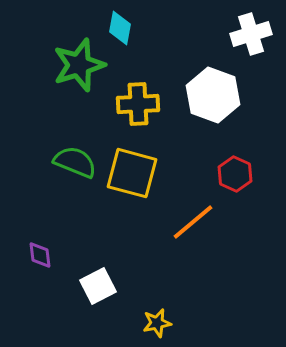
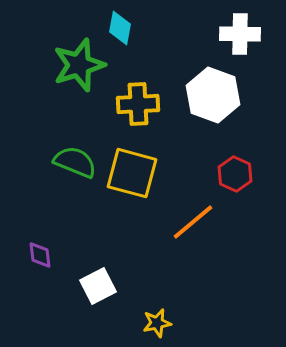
white cross: moved 11 px left; rotated 18 degrees clockwise
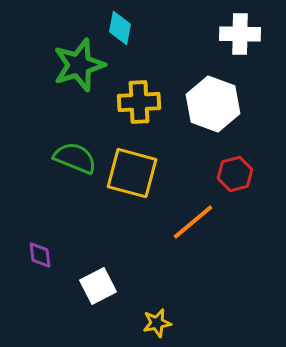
white hexagon: moved 9 px down
yellow cross: moved 1 px right, 2 px up
green semicircle: moved 4 px up
red hexagon: rotated 20 degrees clockwise
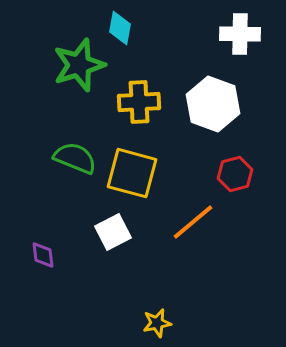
purple diamond: moved 3 px right
white square: moved 15 px right, 54 px up
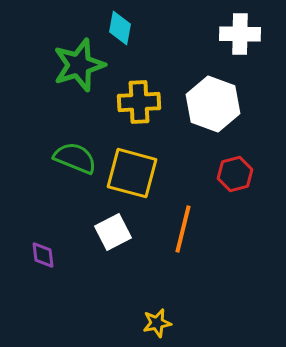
orange line: moved 10 px left, 7 px down; rotated 36 degrees counterclockwise
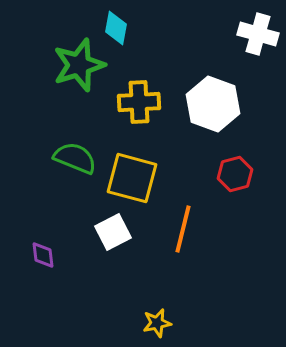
cyan diamond: moved 4 px left
white cross: moved 18 px right; rotated 15 degrees clockwise
yellow square: moved 5 px down
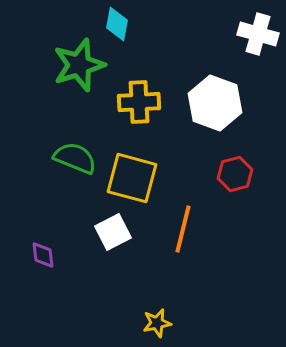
cyan diamond: moved 1 px right, 4 px up
white hexagon: moved 2 px right, 1 px up
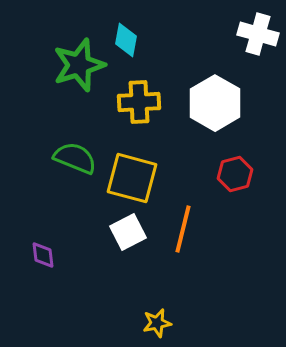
cyan diamond: moved 9 px right, 16 px down
white hexagon: rotated 10 degrees clockwise
white square: moved 15 px right
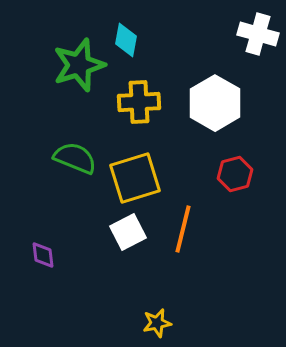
yellow square: moved 3 px right; rotated 32 degrees counterclockwise
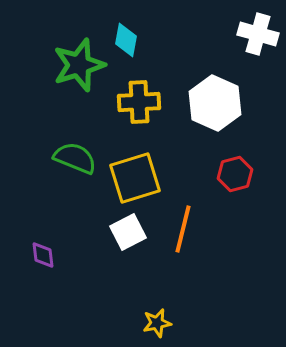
white hexagon: rotated 6 degrees counterclockwise
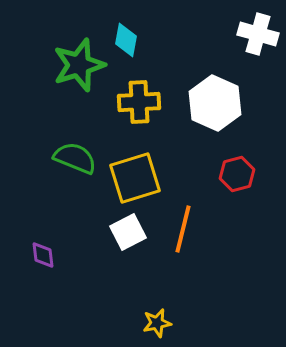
red hexagon: moved 2 px right
